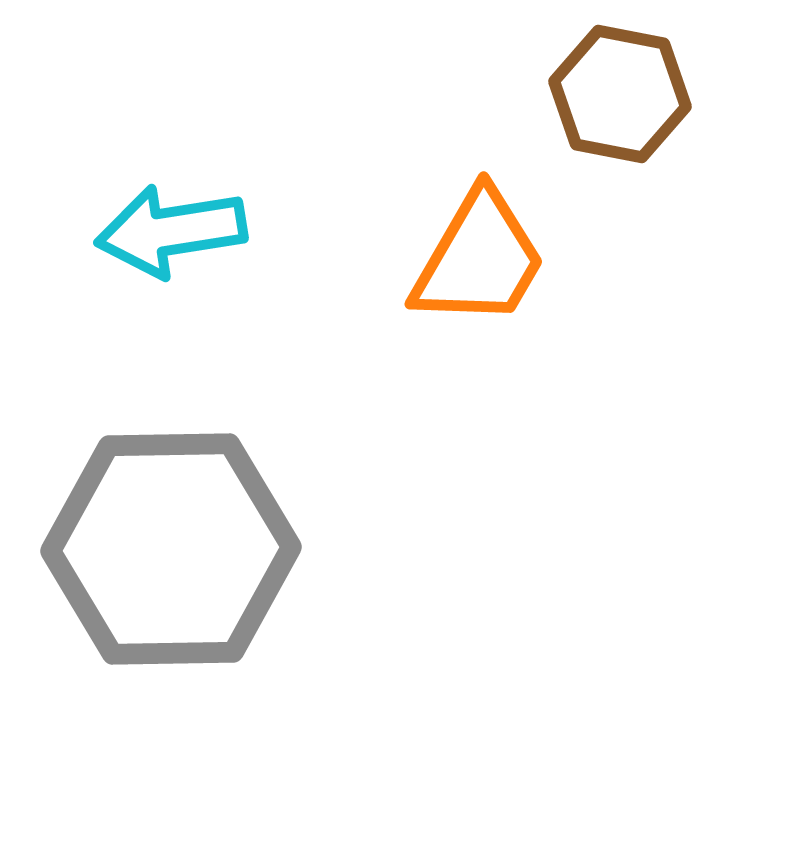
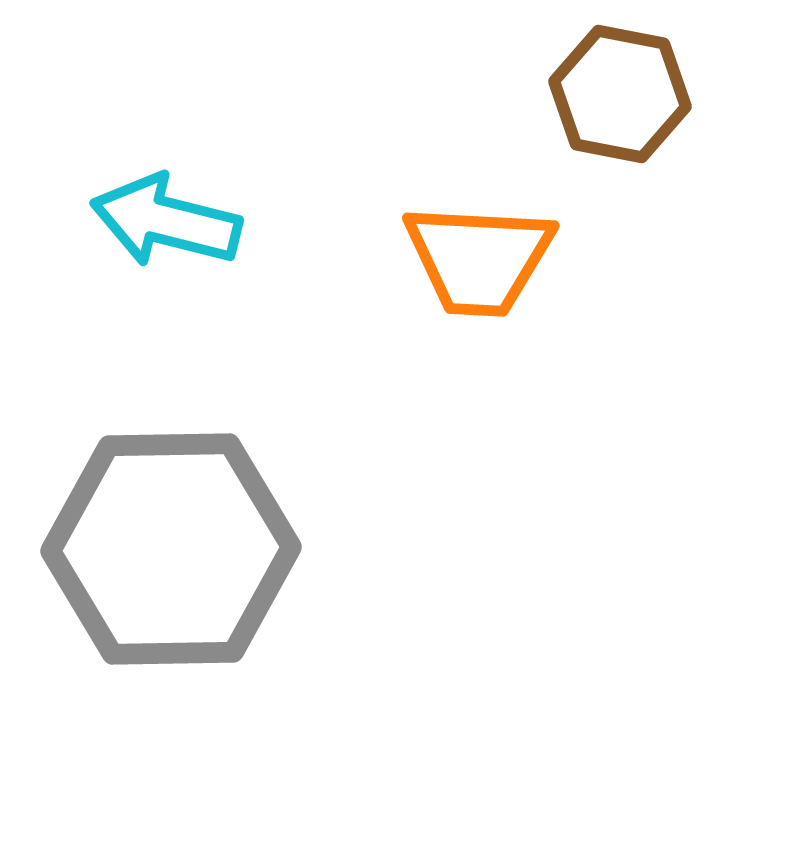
cyan arrow: moved 5 px left, 10 px up; rotated 23 degrees clockwise
orange trapezoid: rotated 63 degrees clockwise
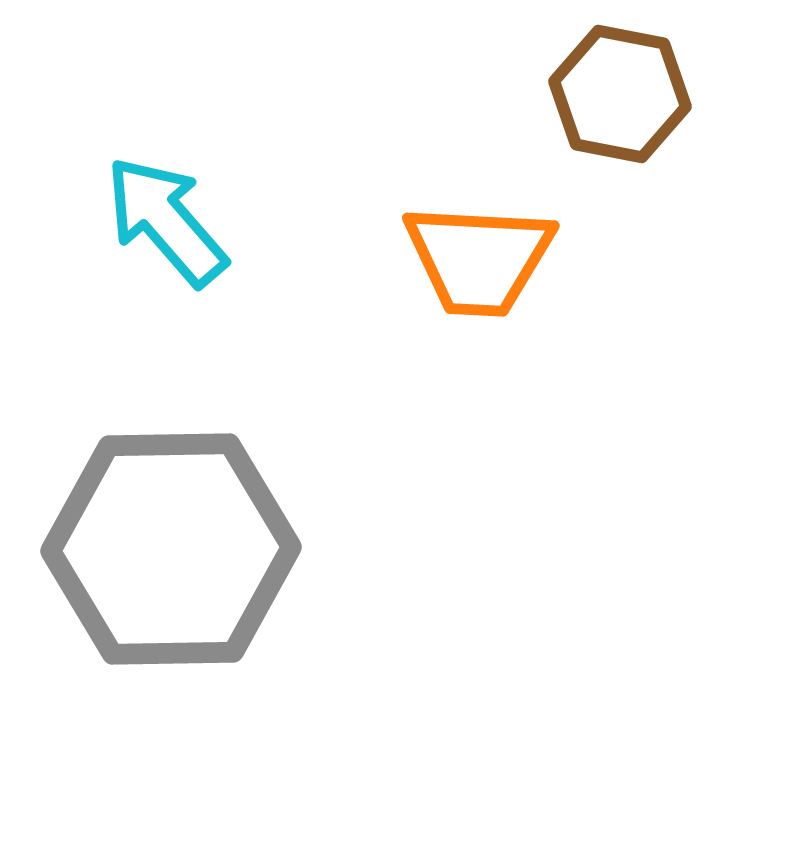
cyan arrow: rotated 35 degrees clockwise
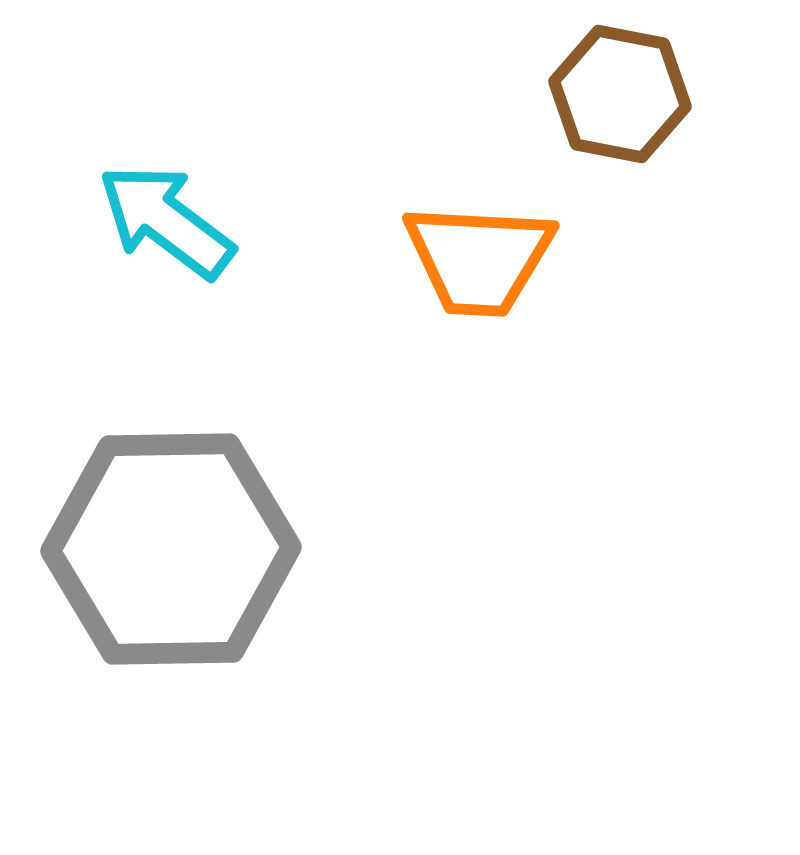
cyan arrow: rotated 12 degrees counterclockwise
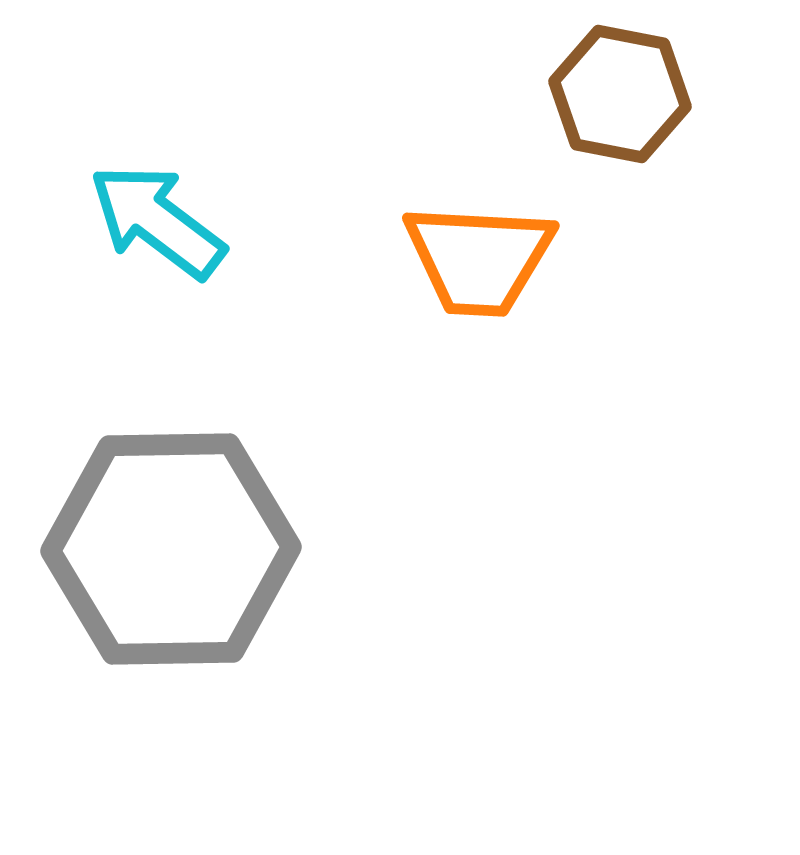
cyan arrow: moved 9 px left
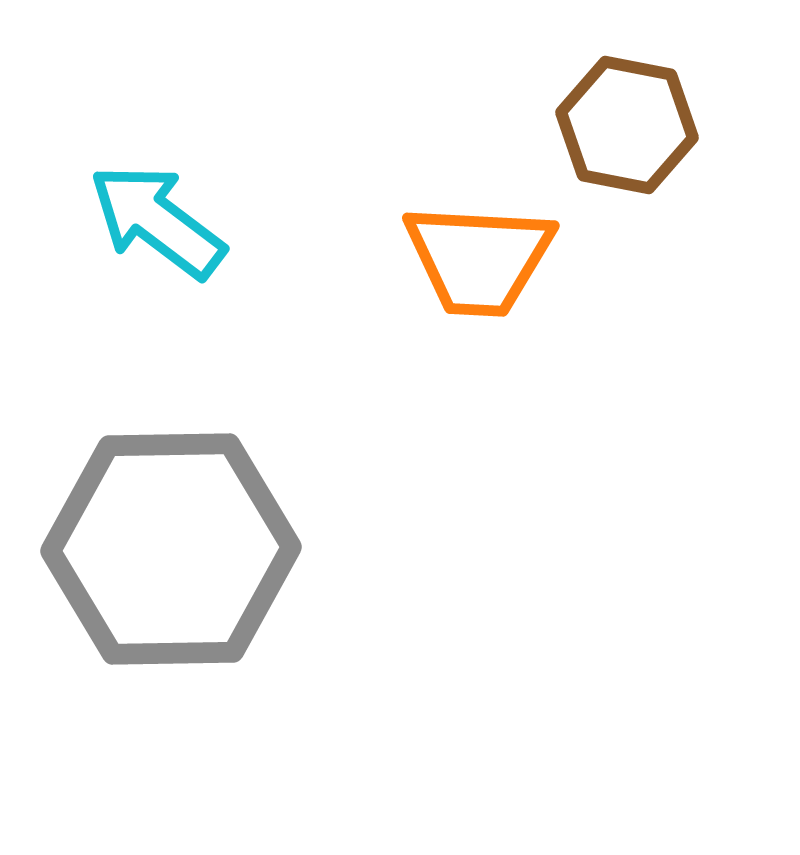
brown hexagon: moved 7 px right, 31 px down
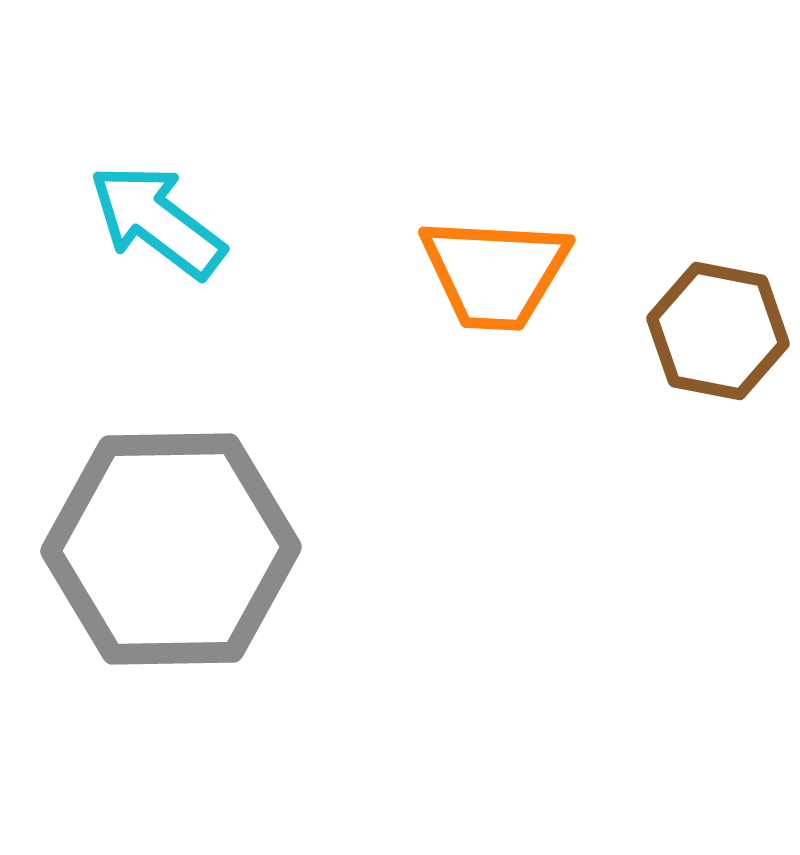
brown hexagon: moved 91 px right, 206 px down
orange trapezoid: moved 16 px right, 14 px down
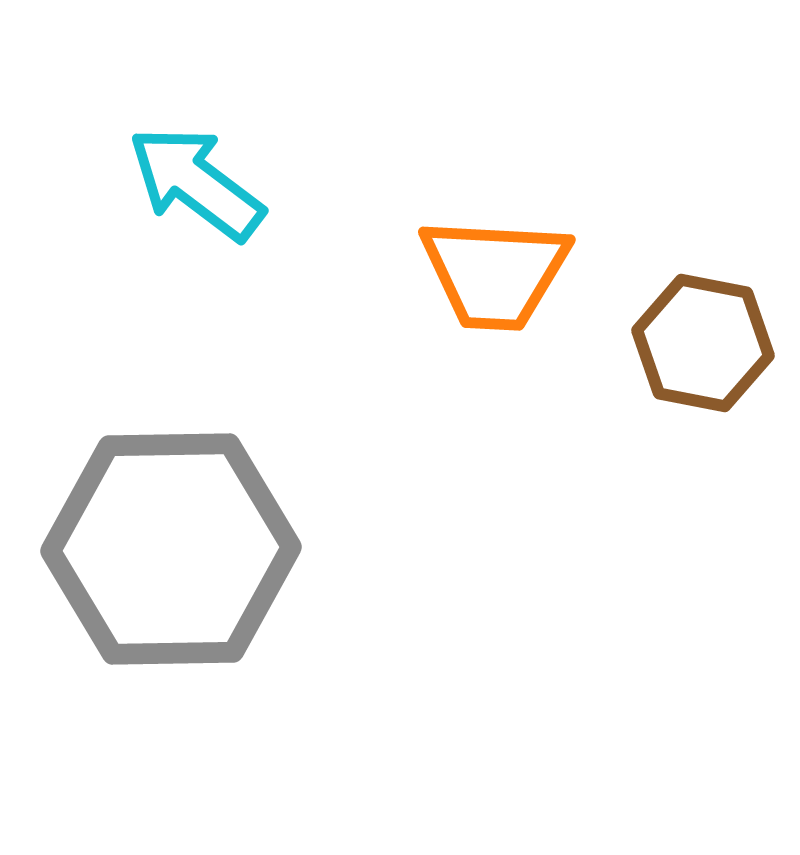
cyan arrow: moved 39 px right, 38 px up
brown hexagon: moved 15 px left, 12 px down
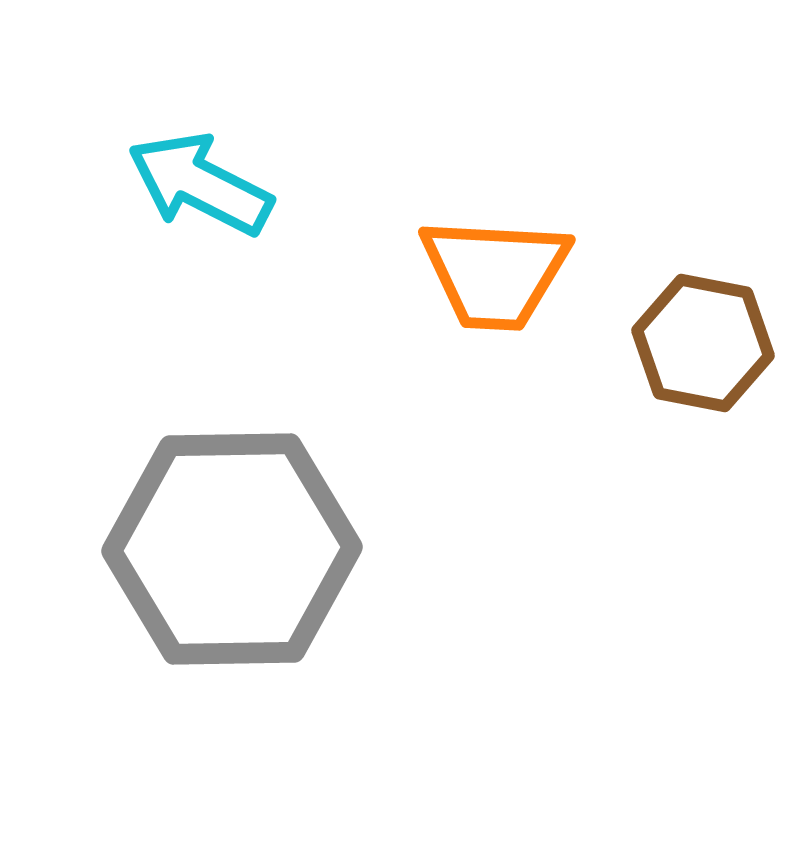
cyan arrow: moved 4 px right, 1 px down; rotated 10 degrees counterclockwise
gray hexagon: moved 61 px right
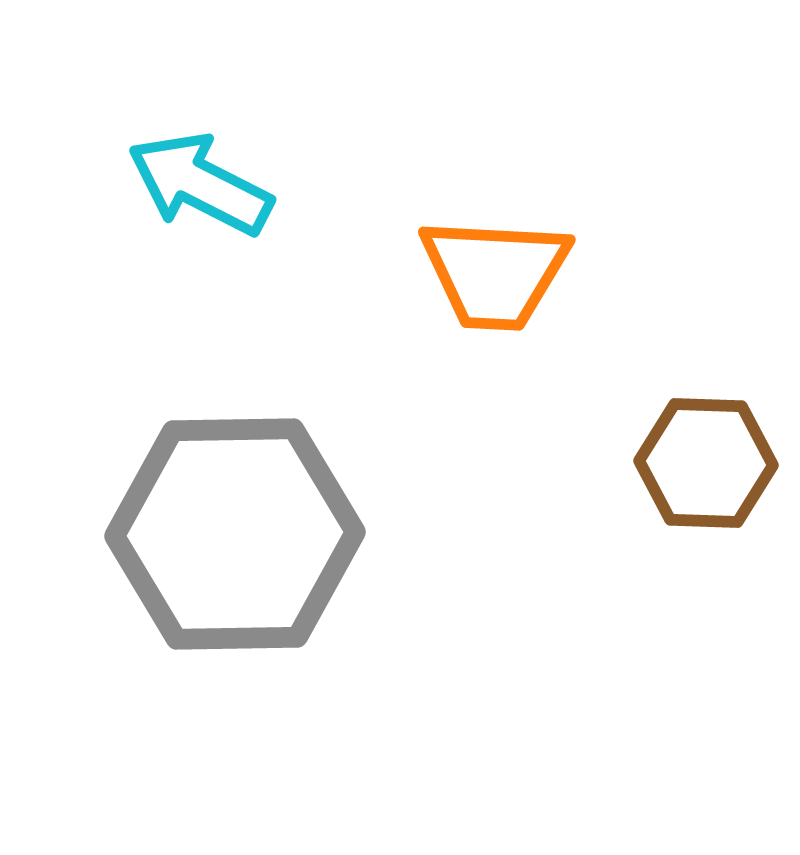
brown hexagon: moved 3 px right, 120 px down; rotated 9 degrees counterclockwise
gray hexagon: moved 3 px right, 15 px up
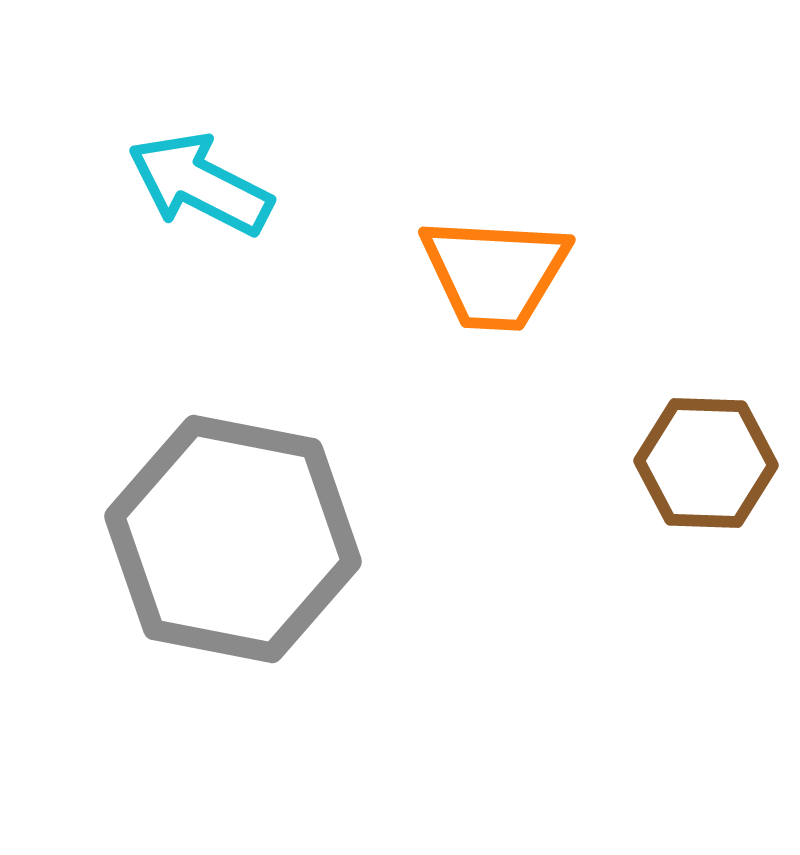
gray hexagon: moved 2 px left, 5 px down; rotated 12 degrees clockwise
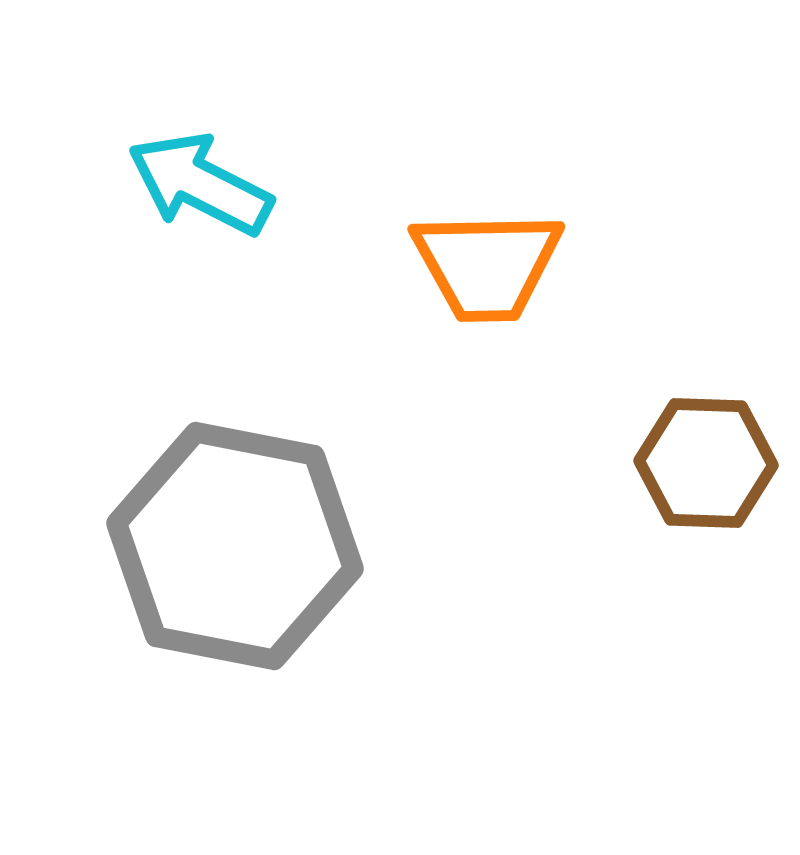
orange trapezoid: moved 8 px left, 8 px up; rotated 4 degrees counterclockwise
gray hexagon: moved 2 px right, 7 px down
